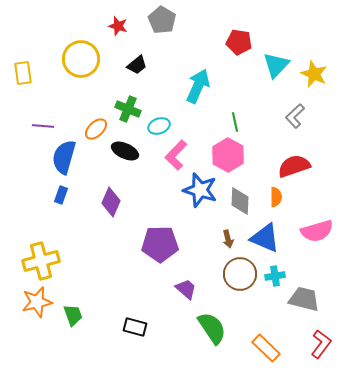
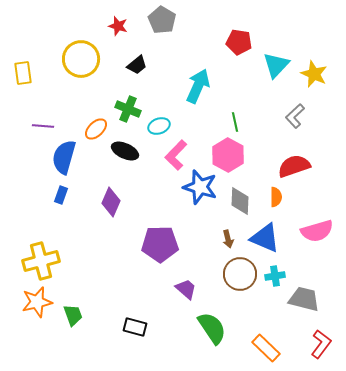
blue star: moved 3 px up
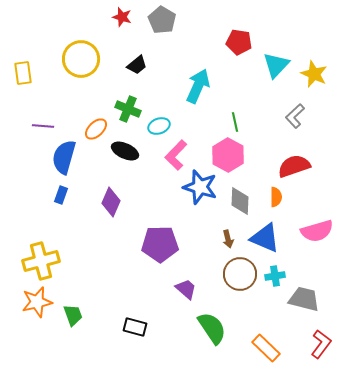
red star: moved 4 px right, 9 px up
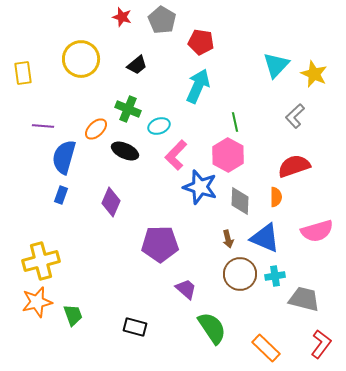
red pentagon: moved 38 px left
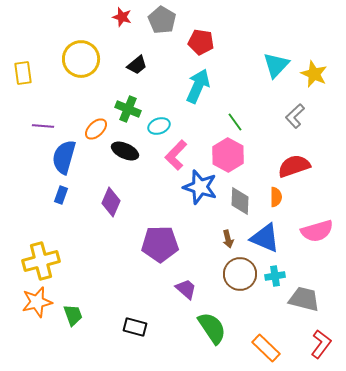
green line: rotated 24 degrees counterclockwise
